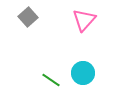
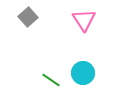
pink triangle: rotated 15 degrees counterclockwise
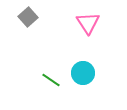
pink triangle: moved 4 px right, 3 px down
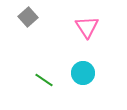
pink triangle: moved 1 px left, 4 px down
green line: moved 7 px left
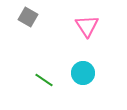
gray square: rotated 18 degrees counterclockwise
pink triangle: moved 1 px up
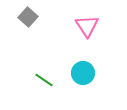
gray square: rotated 12 degrees clockwise
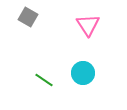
gray square: rotated 12 degrees counterclockwise
pink triangle: moved 1 px right, 1 px up
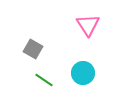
gray square: moved 5 px right, 32 px down
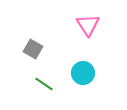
green line: moved 4 px down
